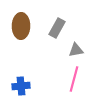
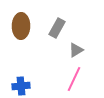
gray triangle: rotated 21 degrees counterclockwise
pink line: rotated 10 degrees clockwise
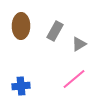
gray rectangle: moved 2 px left, 3 px down
gray triangle: moved 3 px right, 6 px up
pink line: rotated 25 degrees clockwise
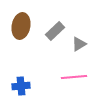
brown ellipse: rotated 10 degrees clockwise
gray rectangle: rotated 18 degrees clockwise
pink line: moved 2 px up; rotated 35 degrees clockwise
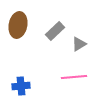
brown ellipse: moved 3 px left, 1 px up
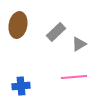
gray rectangle: moved 1 px right, 1 px down
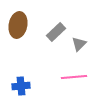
gray triangle: rotated 14 degrees counterclockwise
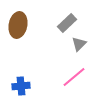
gray rectangle: moved 11 px right, 9 px up
pink line: rotated 35 degrees counterclockwise
